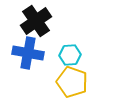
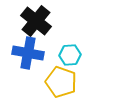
black cross: rotated 16 degrees counterclockwise
yellow pentagon: moved 11 px left
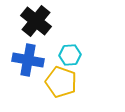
blue cross: moved 7 px down
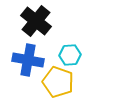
yellow pentagon: moved 3 px left
